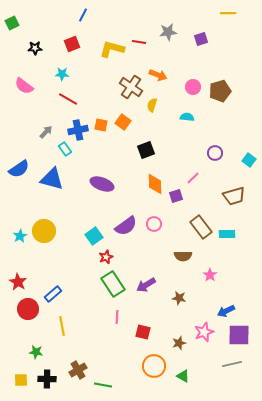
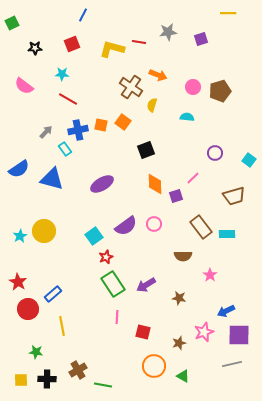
purple ellipse at (102, 184): rotated 50 degrees counterclockwise
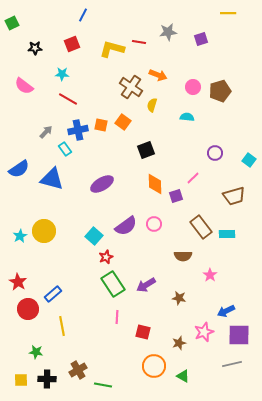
cyan square at (94, 236): rotated 12 degrees counterclockwise
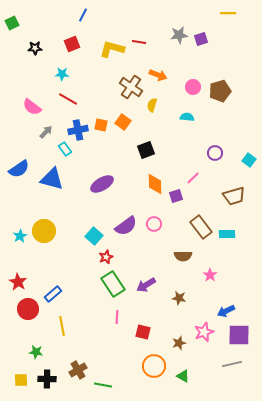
gray star at (168, 32): moved 11 px right, 3 px down
pink semicircle at (24, 86): moved 8 px right, 21 px down
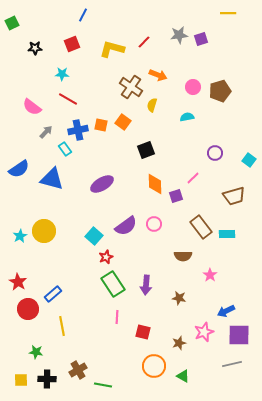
red line at (139, 42): moved 5 px right; rotated 56 degrees counterclockwise
cyan semicircle at (187, 117): rotated 16 degrees counterclockwise
purple arrow at (146, 285): rotated 54 degrees counterclockwise
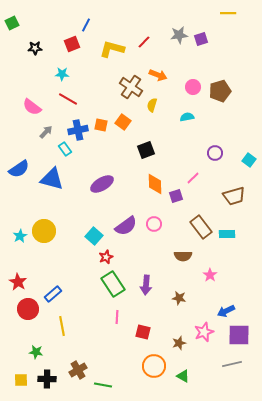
blue line at (83, 15): moved 3 px right, 10 px down
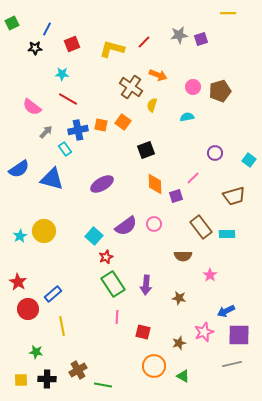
blue line at (86, 25): moved 39 px left, 4 px down
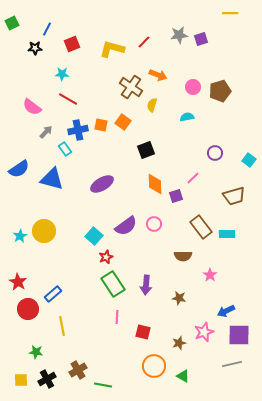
yellow line at (228, 13): moved 2 px right
black cross at (47, 379): rotated 30 degrees counterclockwise
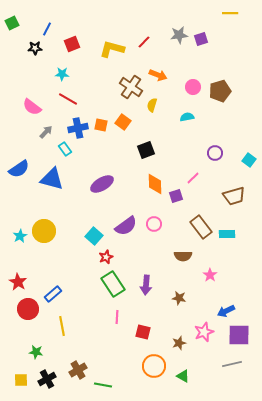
blue cross at (78, 130): moved 2 px up
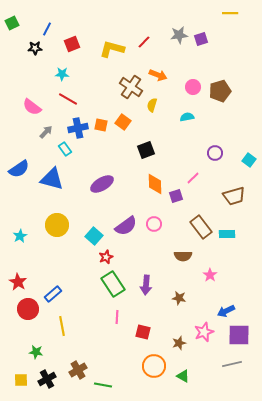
yellow circle at (44, 231): moved 13 px right, 6 px up
